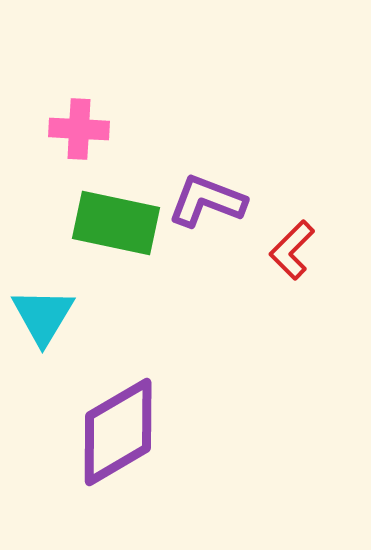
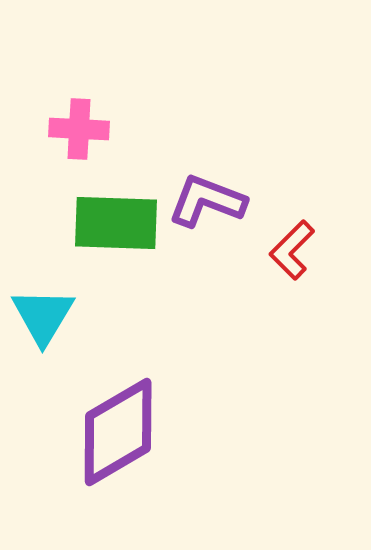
green rectangle: rotated 10 degrees counterclockwise
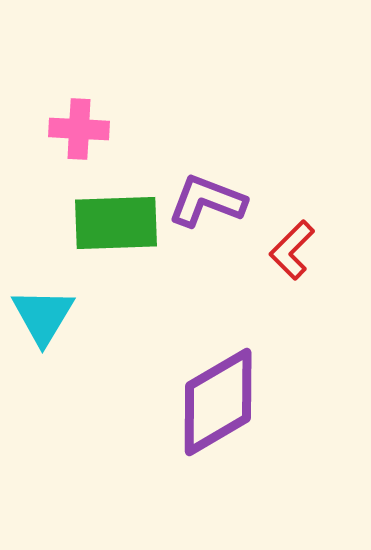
green rectangle: rotated 4 degrees counterclockwise
purple diamond: moved 100 px right, 30 px up
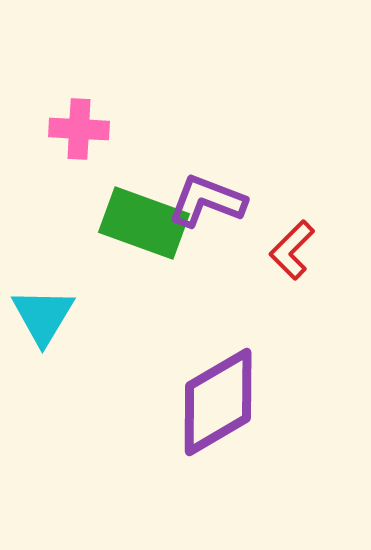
green rectangle: moved 28 px right; rotated 22 degrees clockwise
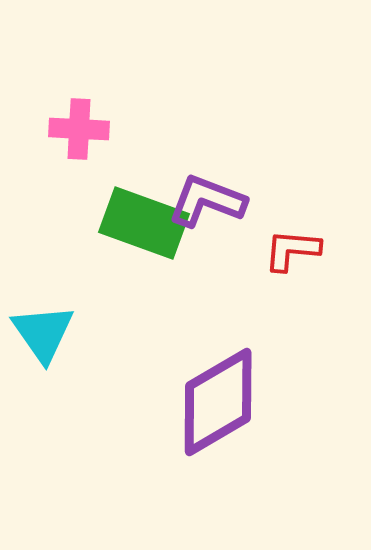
red L-shape: rotated 50 degrees clockwise
cyan triangle: moved 17 px down; rotated 6 degrees counterclockwise
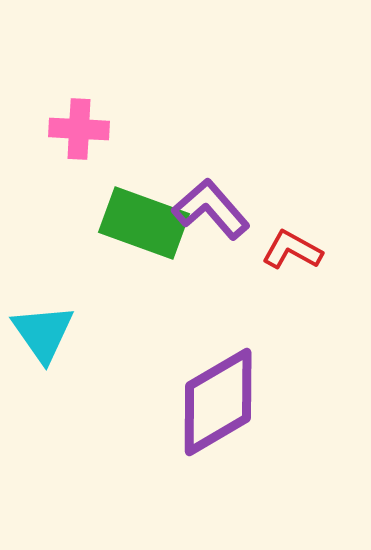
purple L-shape: moved 4 px right, 8 px down; rotated 28 degrees clockwise
red L-shape: rotated 24 degrees clockwise
